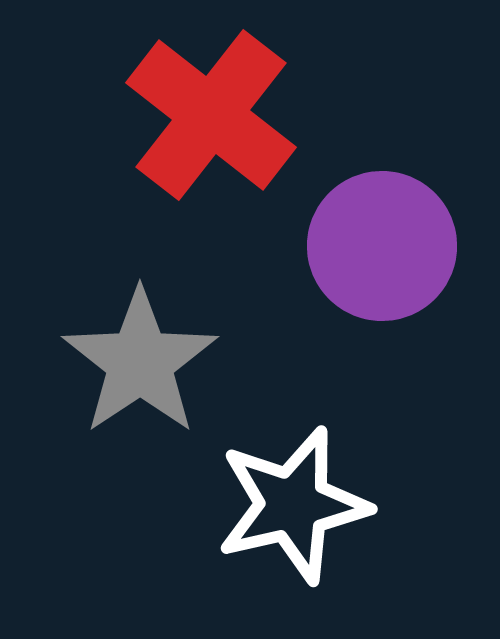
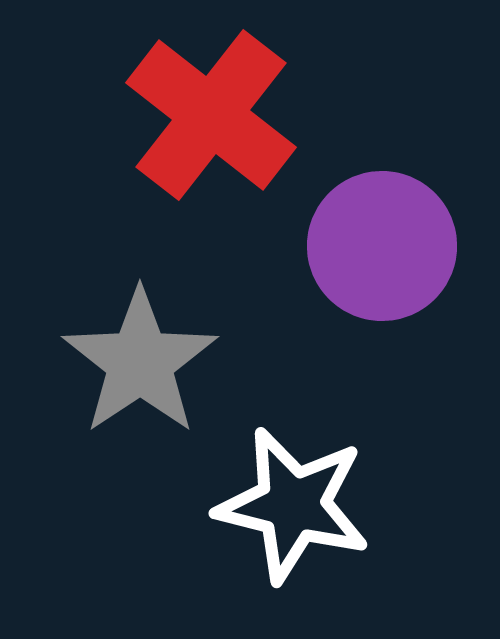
white star: rotated 27 degrees clockwise
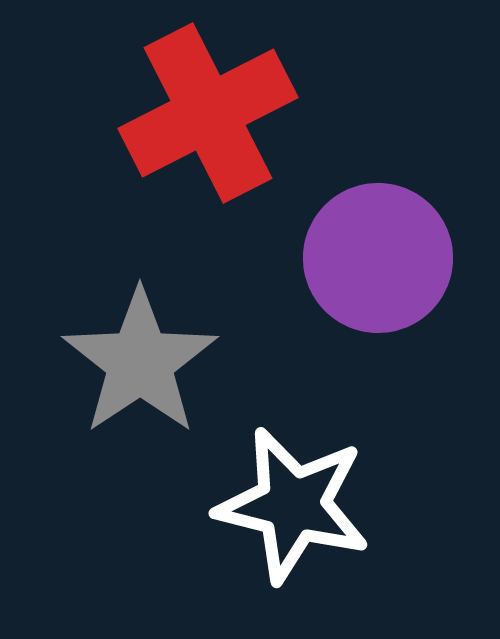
red cross: moved 3 px left, 2 px up; rotated 25 degrees clockwise
purple circle: moved 4 px left, 12 px down
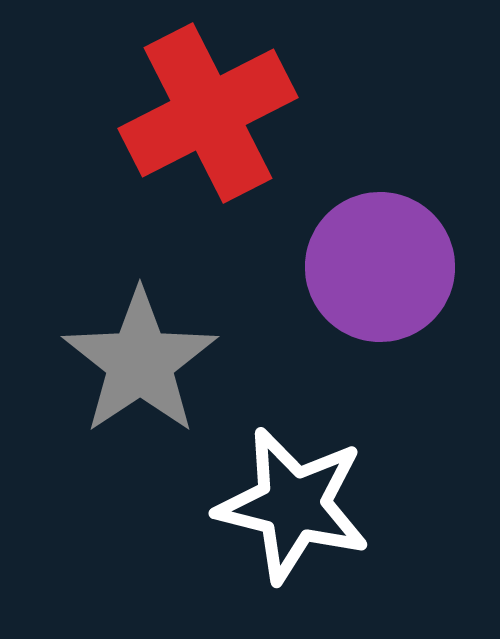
purple circle: moved 2 px right, 9 px down
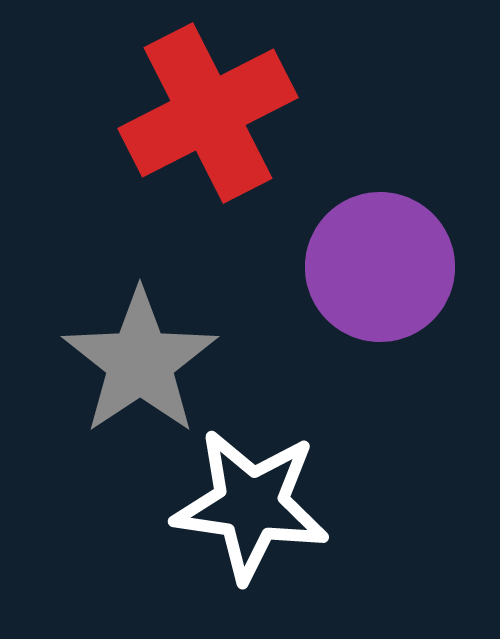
white star: moved 42 px left; rotated 6 degrees counterclockwise
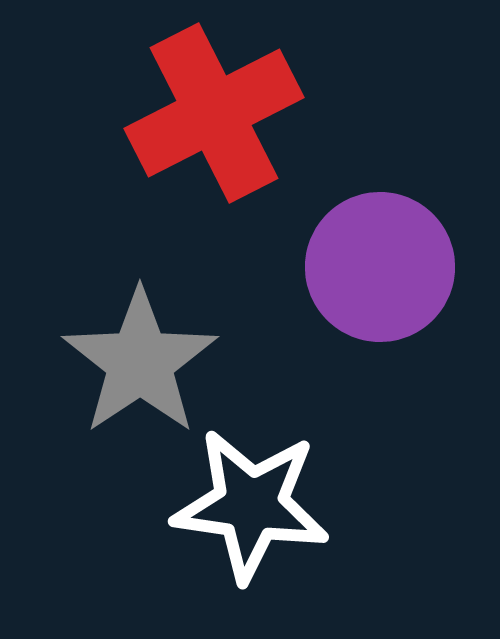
red cross: moved 6 px right
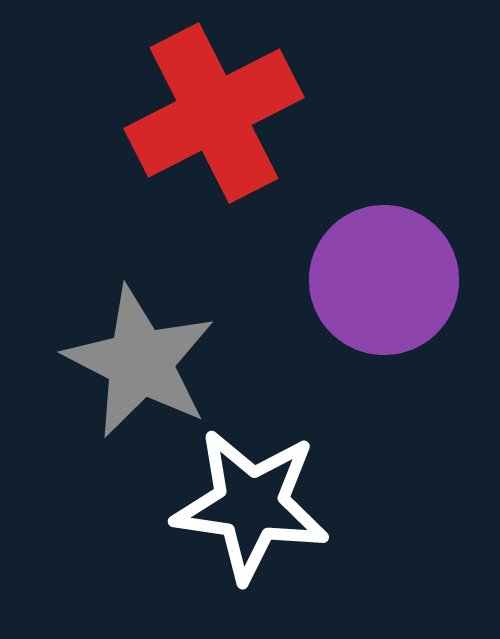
purple circle: moved 4 px right, 13 px down
gray star: rotated 11 degrees counterclockwise
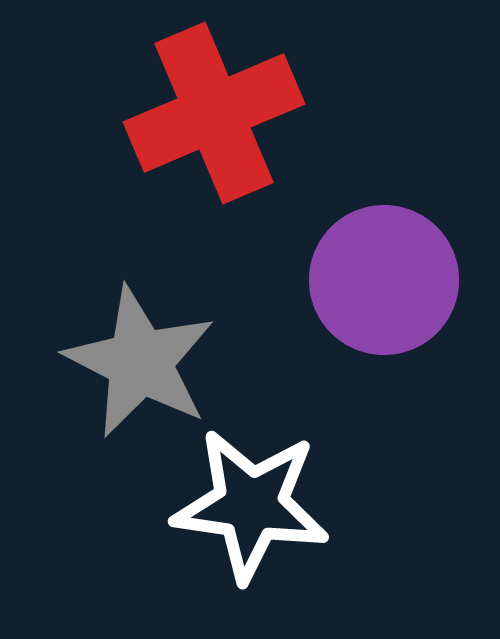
red cross: rotated 4 degrees clockwise
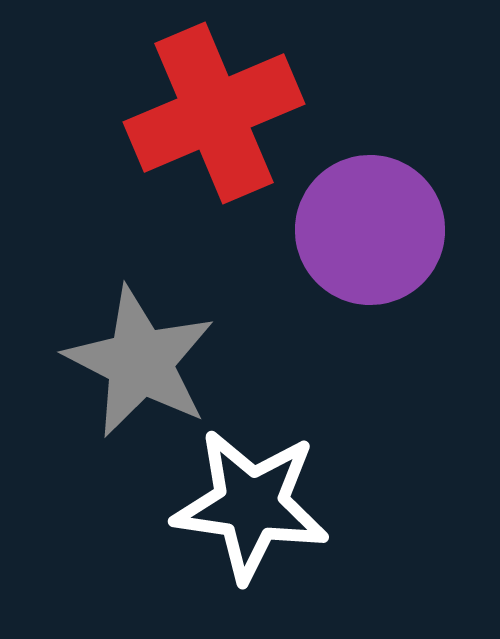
purple circle: moved 14 px left, 50 px up
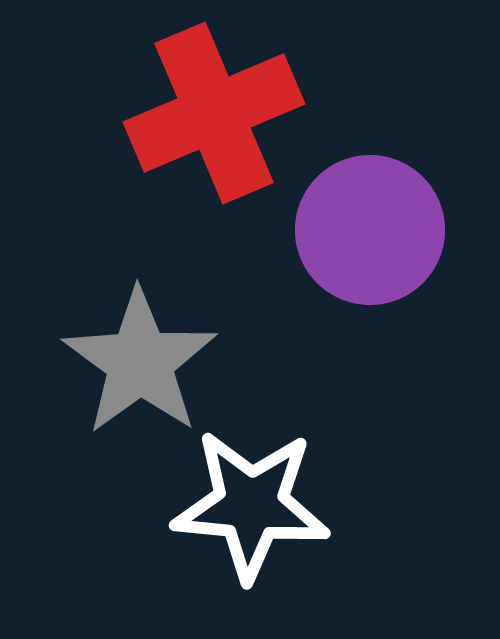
gray star: rotated 9 degrees clockwise
white star: rotated 3 degrees counterclockwise
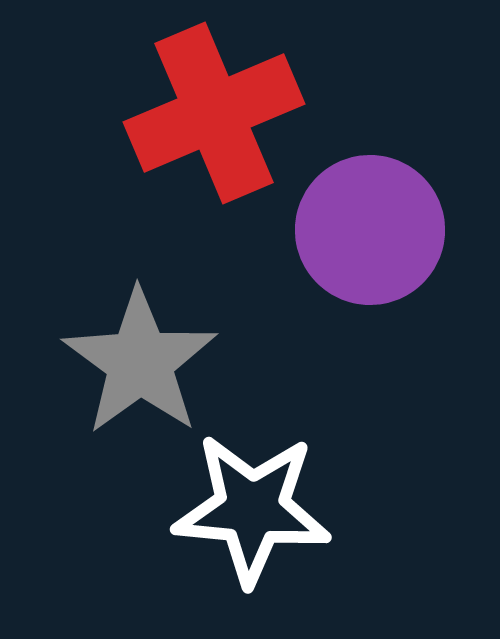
white star: moved 1 px right, 4 px down
